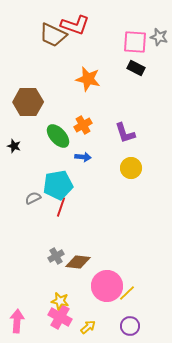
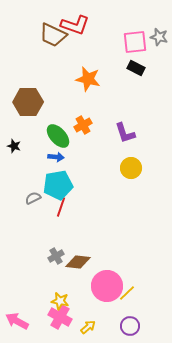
pink square: rotated 10 degrees counterclockwise
blue arrow: moved 27 px left
pink arrow: rotated 65 degrees counterclockwise
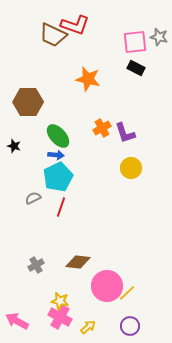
orange cross: moved 19 px right, 3 px down
blue arrow: moved 2 px up
cyan pentagon: moved 8 px up; rotated 16 degrees counterclockwise
gray cross: moved 20 px left, 9 px down
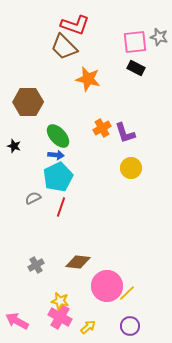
brown trapezoid: moved 11 px right, 12 px down; rotated 20 degrees clockwise
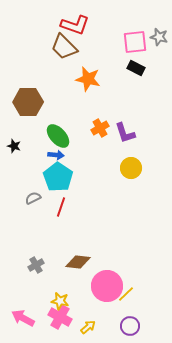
orange cross: moved 2 px left
cyan pentagon: rotated 12 degrees counterclockwise
yellow line: moved 1 px left, 1 px down
pink arrow: moved 6 px right, 3 px up
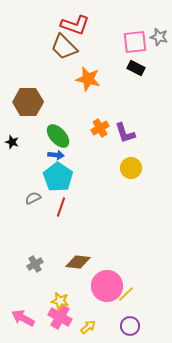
black star: moved 2 px left, 4 px up
gray cross: moved 1 px left, 1 px up
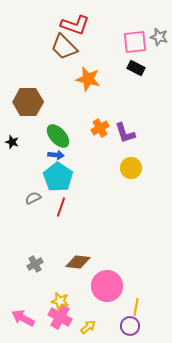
yellow line: moved 10 px right, 13 px down; rotated 36 degrees counterclockwise
